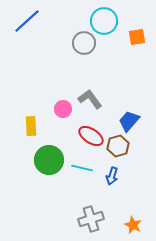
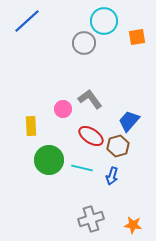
orange star: rotated 18 degrees counterclockwise
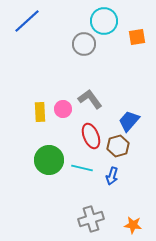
gray circle: moved 1 px down
yellow rectangle: moved 9 px right, 14 px up
red ellipse: rotated 35 degrees clockwise
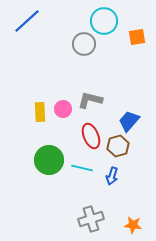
gray L-shape: moved 1 px down; rotated 40 degrees counterclockwise
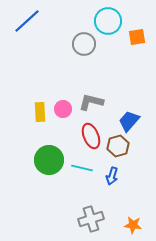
cyan circle: moved 4 px right
gray L-shape: moved 1 px right, 2 px down
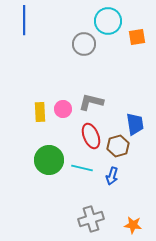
blue line: moved 3 px left, 1 px up; rotated 48 degrees counterclockwise
blue trapezoid: moved 6 px right, 3 px down; rotated 130 degrees clockwise
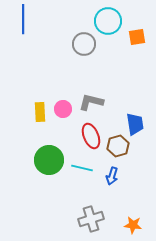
blue line: moved 1 px left, 1 px up
